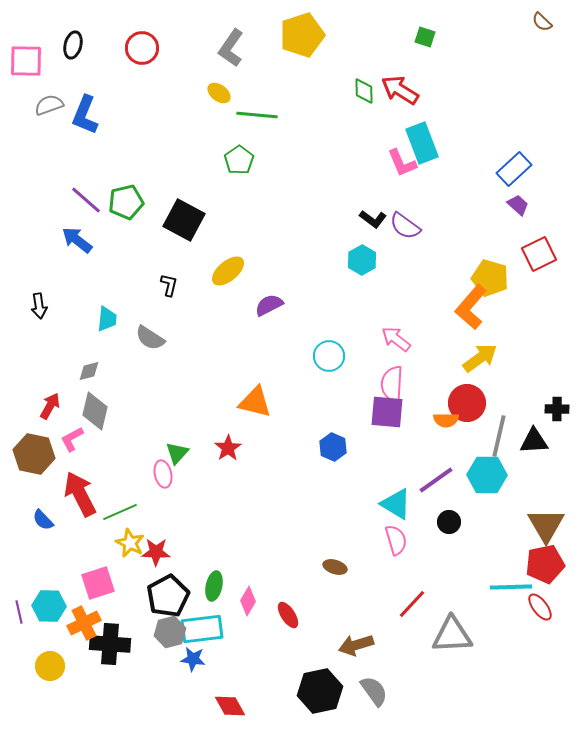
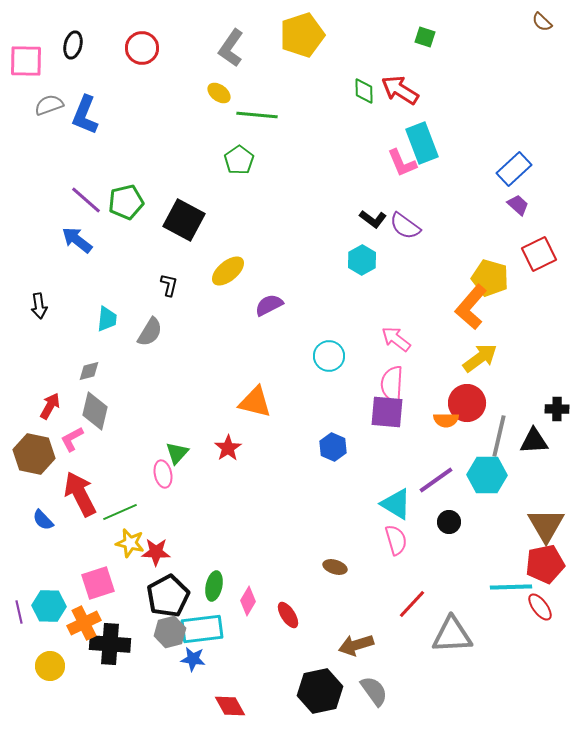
gray semicircle at (150, 338): moved 6 px up; rotated 92 degrees counterclockwise
yellow star at (130, 543): rotated 12 degrees counterclockwise
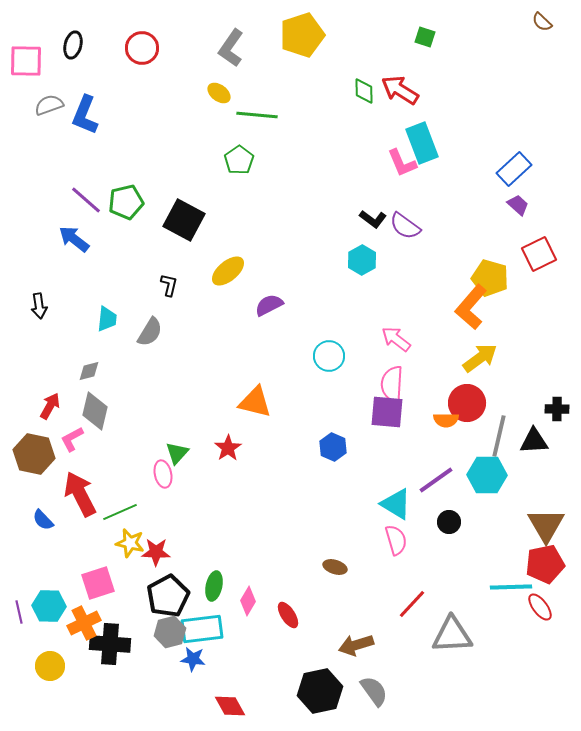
blue arrow at (77, 240): moved 3 px left, 1 px up
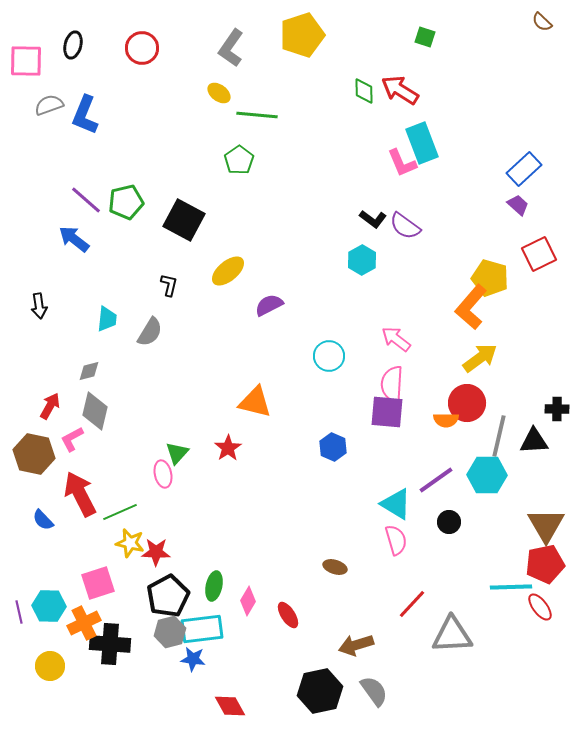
blue rectangle at (514, 169): moved 10 px right
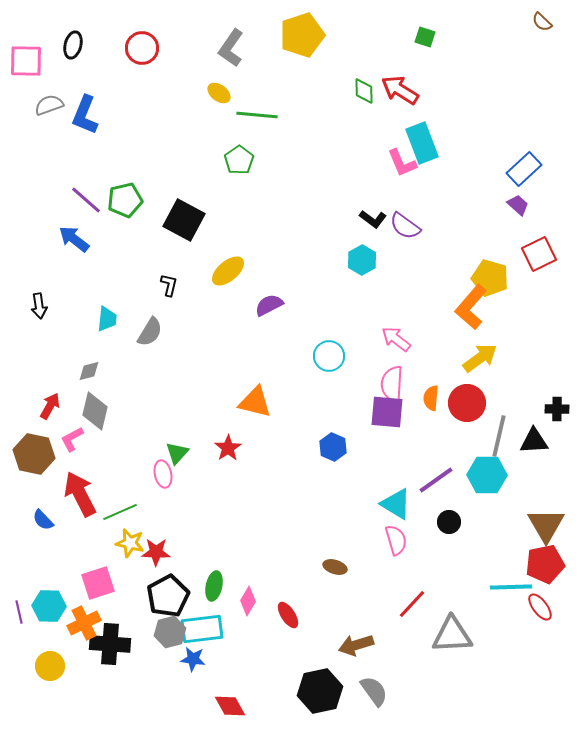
green pentagon at (126, 202): moved 1 px left, 2 px up
orange semicircle at (446, 420): moved 15 px left, 22 px up; rotated 95 degrees clockwise
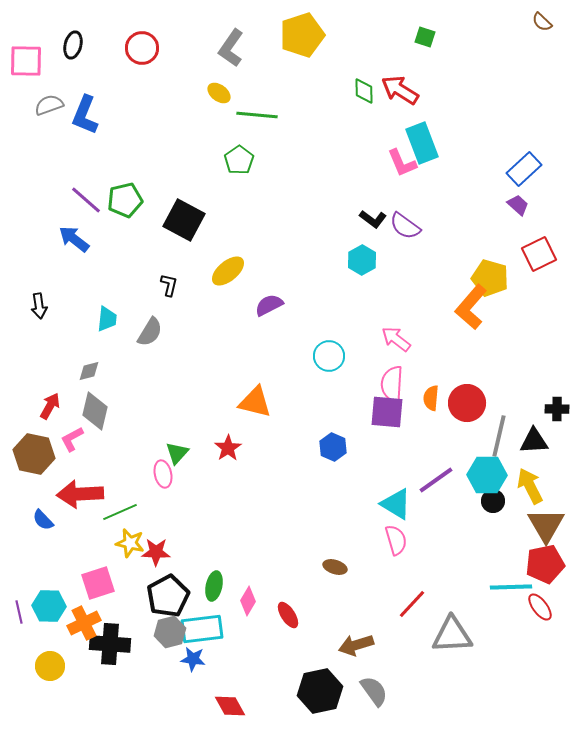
yellow arrow at (480, 358): moved 50 px right, 128 px down; rotated 81 degrees counterclockwise
red arrow at (80, 494): rotated 66 degrees counterclockwise
black circle at (449, 522): moved 44 px right, 21 px up
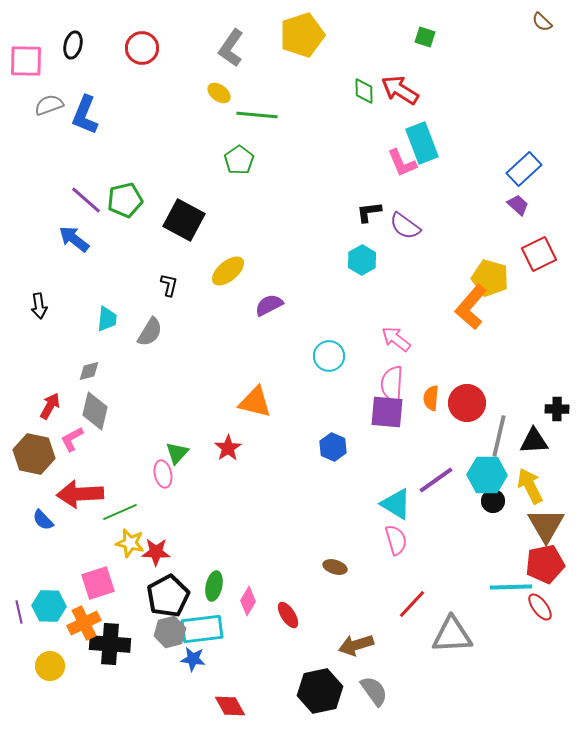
black L-shape at (373, 219): moved 4 px left, 7 px up; rotated 136 degrees clockwise
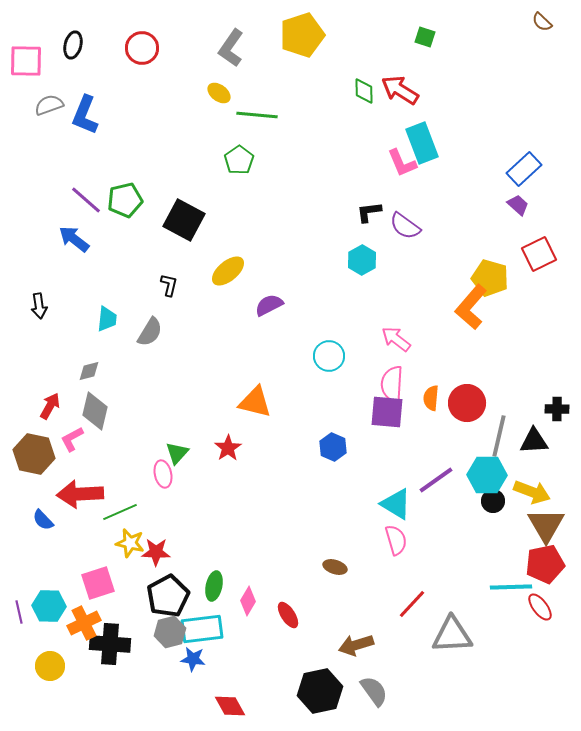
yellow arrow at (530, 486): moved 2 px right, 6 px down; rotated 138 degrees clockwise
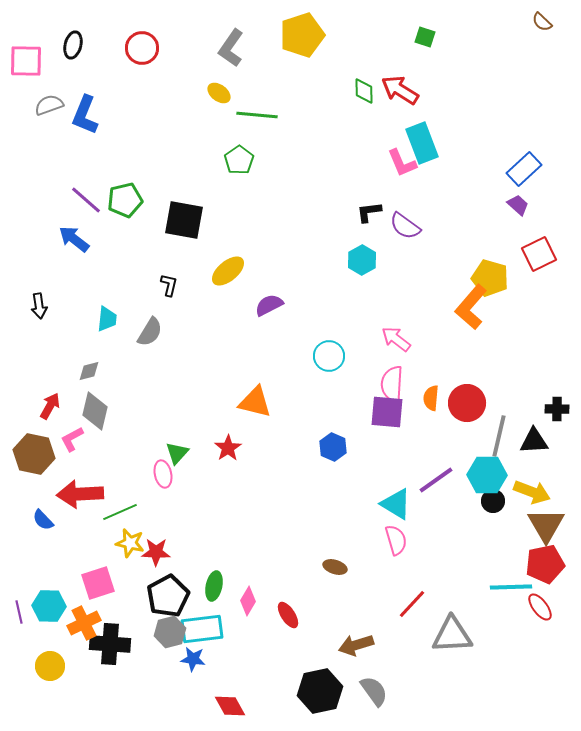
black square at (184, 220): rotated 18 degrees counterclockwise
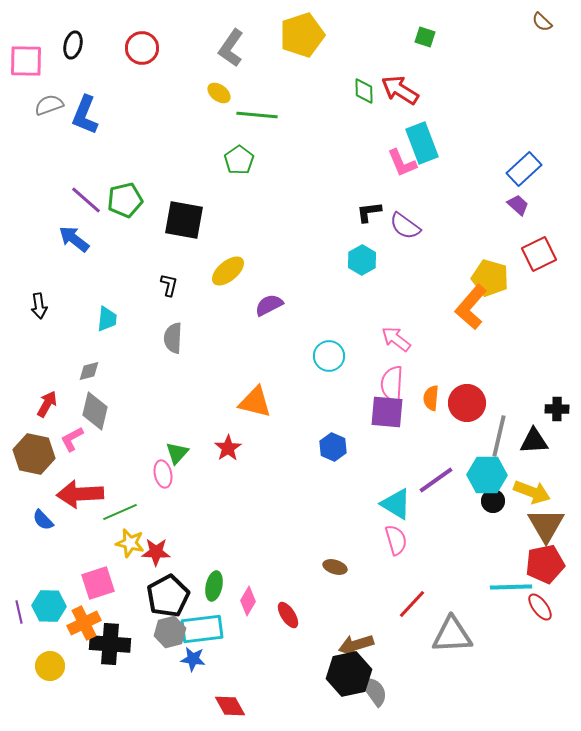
gray semicircle at (150, 332): moved 23 px right, 6 px down; rotated 152 degrees clockwise
red arrow at (50, 406): moved 3 px left, 2 px up
black hexagon at (320, 691): moved 29 px right, 17 px up
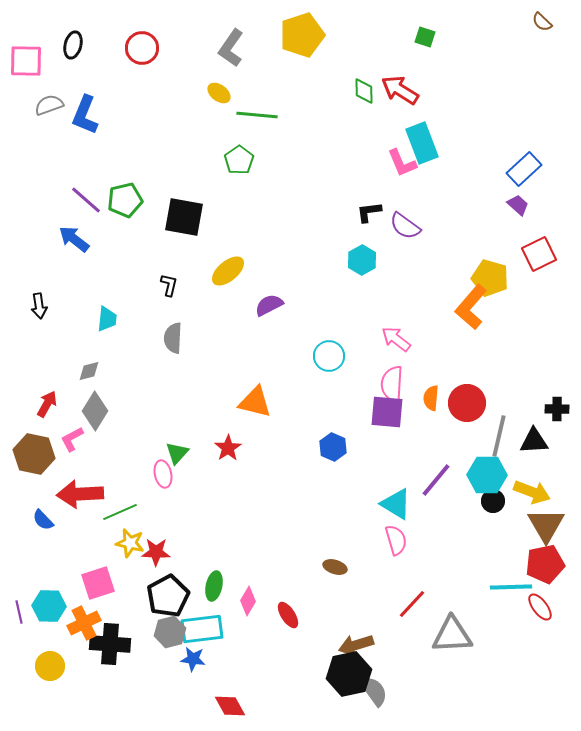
black square at (184, 220): moved 3 px up
gray diamond at (95, 411): rotated 18 degrees clockwise
purple line at (436, 480): rotated 15 degrees counterclockwise
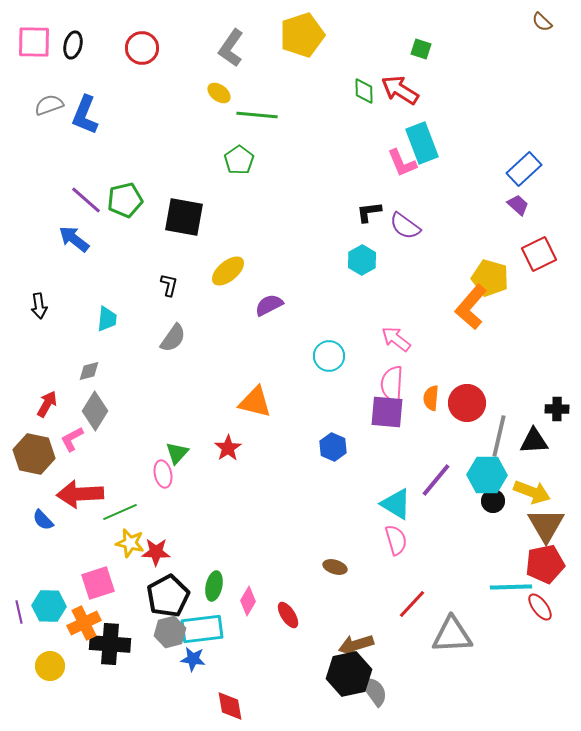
green square at (425, 37): moved 4 px left, 12 px down
pink square at (26, 61): moved 8 px right, 19 px up
gray semicircle at (173, 338): rotated 148 degrees counterclockwise
red diamond at (230, 706): rotated 20 degrees clockwise
